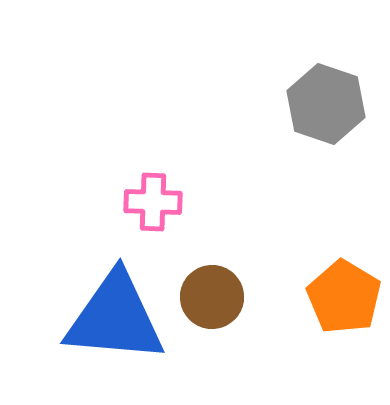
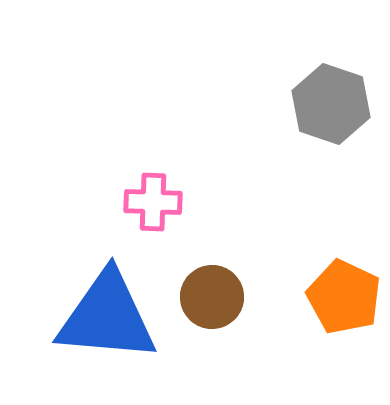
gray hexagon: moved 5 px right
orange pentagon: rotated 6 degrees counterclockwise
blue triangle: moved 8 px left, 1 px up
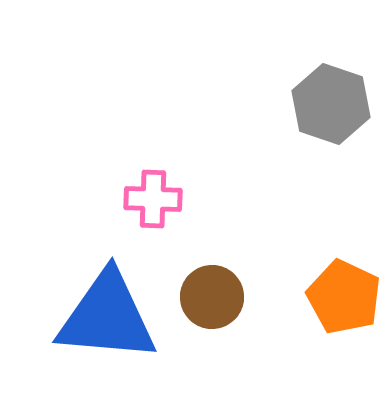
pink cross: moved 3 px up
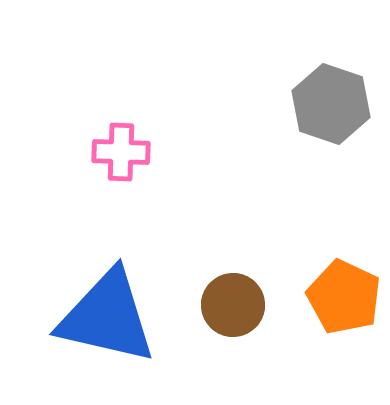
pink cross: moved 32 px left, 47 px up
brown circle: moved 21 px right, 8 px down
blue triangle: rotated 8 degrees clockwise
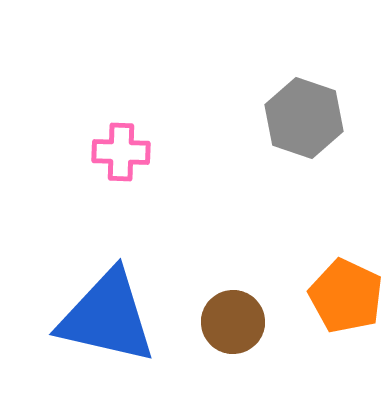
gray hexagon: moved 27 px left, 14 px down
orange pentagon: moved 2 px right, 1 px up
brown circle: moved 17 px down
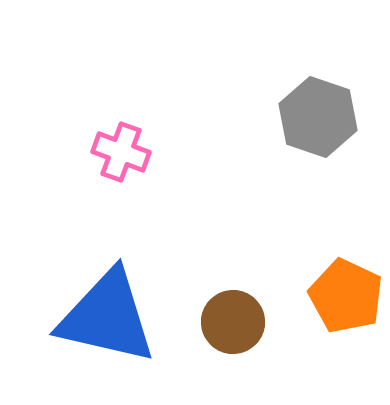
gray hexagon: moved 14 px right, 1 px up
pink cross: rotated 18 degrees clockwise
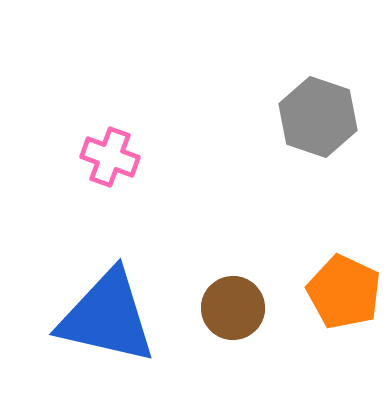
pink cross: moved 11 px left, 5 px down
orange pentagon: moved 2 px left, 4 px up
brown circle: moved 14 px up
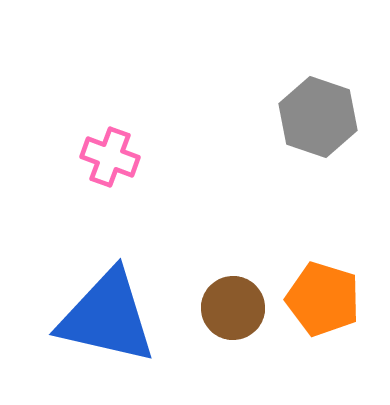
orange pentagon: moved 21 px left, 7 px down; rotated 8 degrees counterclockwise
